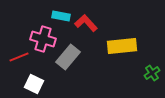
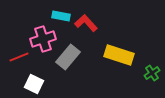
pink cross: rotated 35 degrees counterclockwise
yellow rectangle: moved 3 px left, 9 px down; rotated 24 degrees clockwise
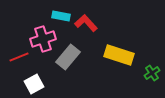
white square: rotated 36 degrees clockwise
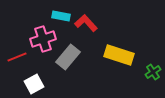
red line: moved 2 px left
green cross: moved 1 px right, 1 px up
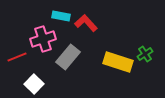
yellow rectangle: moved 1 px left, 7 px down
green cross: moved 8 px left, 18 px up
white square: rotated 18 degrees counterclockwise
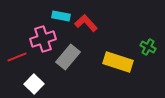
green cross: moved 3 px right, 7 px up; rotated 28 degrees counterclockwise
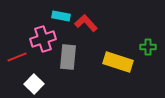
green cross: rotated 28 degrees counterclockwise
gray rectangle: rotated 35 degrees counterclockwise
